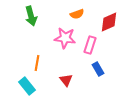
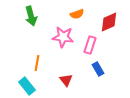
pink star: moved 2 px left, 1 px up
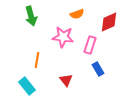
orange line: moved 3 px up
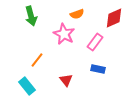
red diamond: moved 5 px right, 4 px up
pink star: moved 1 px right, 3 px up; rotated 20 degrees clockwise
pink rectangle: moved 5 px right, 3 px up; rotated 18 degrees clockwise
orange line: rotated 28 degrees clockwise
blue rectangle: rotated 48 degrees counterclockwise
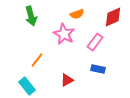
red diamond: moved 1 px left, 1 px up
red triangle: moved 1 px right; rotated 40 degrees clockwise
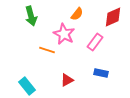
orange semicircle: rotated 32 degrees counterclockwise
orange line: moved 10 px right, 10 px up; rotated 70 degrees clockwise
blue rectangle: moved 3 px right, 4 px down
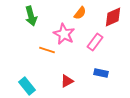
orange semicircle: moved 3 px right, 1 px up
red triangle: moved 1 px down
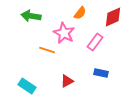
green arrow: rotated 114 degrees clockwise
pink star: moved 1 px up
cyan rectangle: rotated 18 degrees counterclockwise
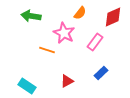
blue rectangle: rotated 56 degrees counterclockwise
